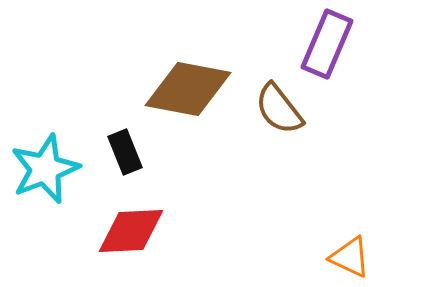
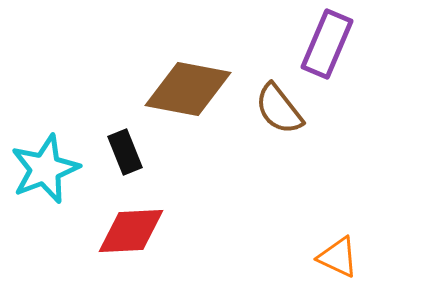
orange triangle: moved 12 px left
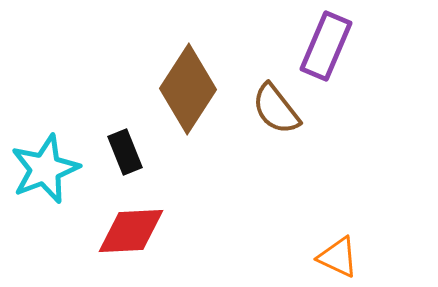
purple rectangle: moved 1 px left, 2 px down
brown diamond: rotated 68 degrees counterclockwise
brown semicircle: moved 3 px left
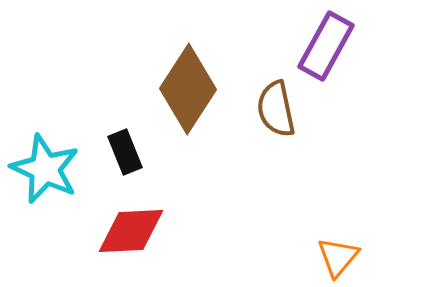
purple rectangle: rotated 6 degrees clockwise
brown semicircle: rotated 26 degrees clockwise
cyan star: rotated 26 degrees counterclockwise
orange triangle: rotated 45 degrees clockwise
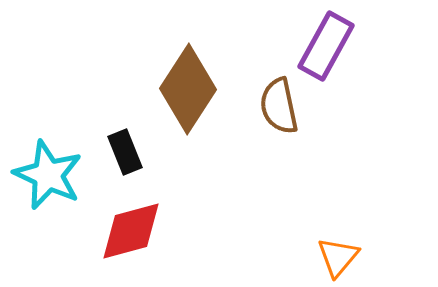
brown semicircle: moved 3 px right, 3 px up
cyan star: moved 3 px right, 6 px down
red diamond: rotated 12 degrees counterclockwise
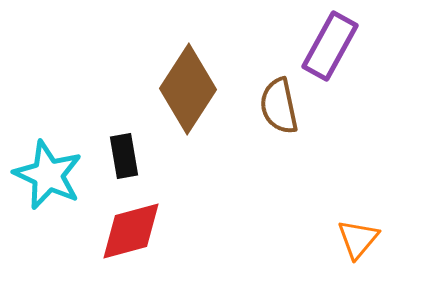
purple rectangle: moved 4 px right
black rectangle: moved 1 px left, 4 px down; rotated 12 degrees clockwise
orange triangle: moved 20 px right, 18 px up
